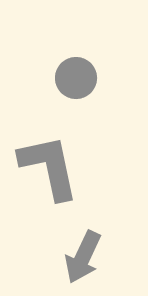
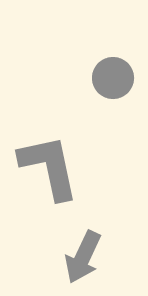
gray circle: moved 37 px right
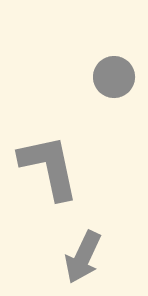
gray circle: moved 1 px right, 1 px up
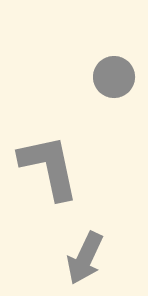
gray arrow: moved 2 px right, 1 px down
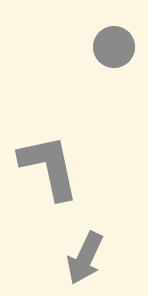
gray circle: moved 30 px up
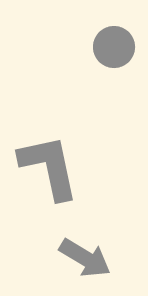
gray arrow: rotated 84 degrees counterclockwise
